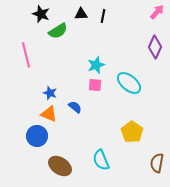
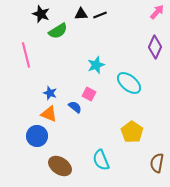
black line: moved 3 px left, 1 px up; rotated 56 degrees clockwise
pink square: moved 6 px left, 9 px down; rotated 24 degrees clockwise
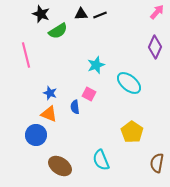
blue semicircle: rotated 136 degrees counterclockwise
blue circle: moved 1 px left, 1 px up
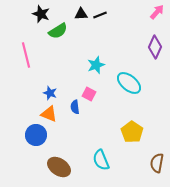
brown ellipse: moved 1 px left, 1 px down
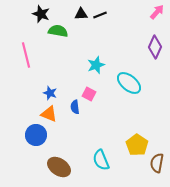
green semicircle: rotated 138 degrees counterclockwise
yellow pentagon: moved 5 px right, 13 px down
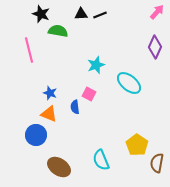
pink line: moved 3 px right, 5 px up
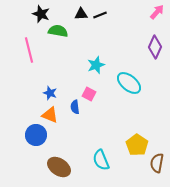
orange triangle: moved 1 px right, 1 px down
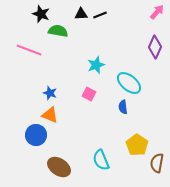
pink line: rotated 55 degrees counterclockwise
blue semicircle: moved 48 px right
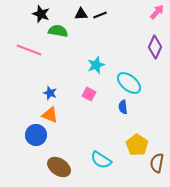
cyan semicircle: rotated 35 degrees counterclockwise
